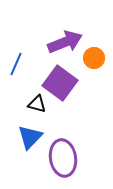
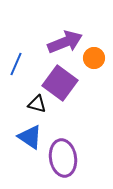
blue triangle: rotated 40 degrees counterclockwise
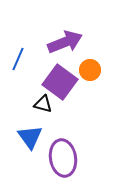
orange circle: moved 4 px left, 12 px down
blue line: moved 2 px right, 5 px up
purple square: moved 1 px up
black triangle: moved 6 px right
blue triangle: rotated 20 degrees clockwise
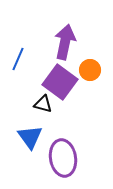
purple arrow: rotated 56 degrees counterclockwise
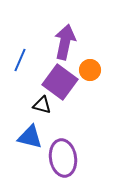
blue line: moved 2 px right, 1 px down
black triangle: moved 1 px left, 1 px down
blue triangle: rotated 40 degrees counterclockwise
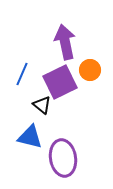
purple arrow: rotated 24 degrees counterclockwise
blue line: moved 2 px right, 14 px down
purple square: rotated 28 degrees clockwise
black triangle: rotated 24 degrees clockwise
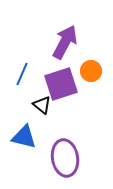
purple arrow: rotated 40 degrees clockwise
orange circle: moved 1 px right, 1 px down
purple square: moved 1 px right, 2 px down; rotated 8 degrees clockwise
blue triangle: moved 6 px left
purple ellipse: moved 2 px right
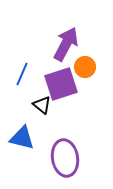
purple arrow: moved 1 px right, 2 px down
orange circle: moved 6 px left, 4 px up
blue triangle: moved 2 px left, 1 px down
